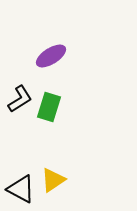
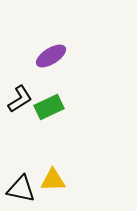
green rectangle: rotated 48 degrees clockwise
yellow triangle: rotated 32 degrees clockwise
black triangle: rotated 16 degrees counterclockwise
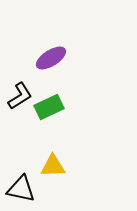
purple ellipse: moved 2 px down
black L-shape: moved 3 px up
yellow triangle: moved 14 px up
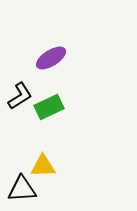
yellow triangle: moved 10 px left
black triangle: moved 1 px right; rotated 16 degrees counterclockwise
